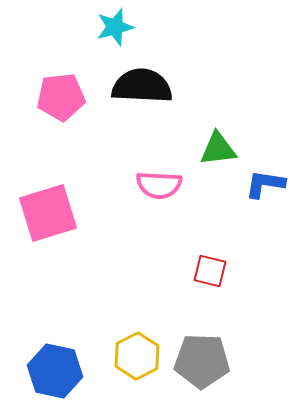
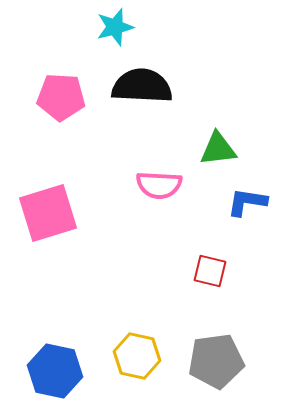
pink pentagon: rotated 9 degrees clockwise
blue L-shape: moved 18 px left, 18 px down
yellow hexagon: rotated 21 degrees counterclockwise
gray pentagon: moved 14 px right; rotated 10 degrees counterclockwise
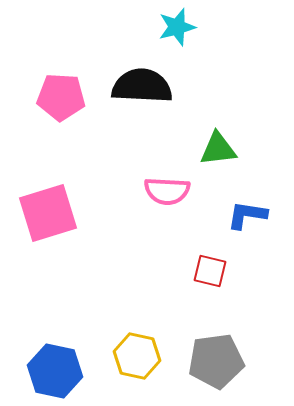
cyan star: moved 62 px right
pink semicircle: moved 8 px right, 6 px down
blue L-shape: moved 13 px down
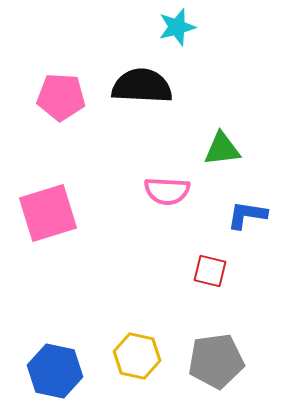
green triangle: moved 4 px right
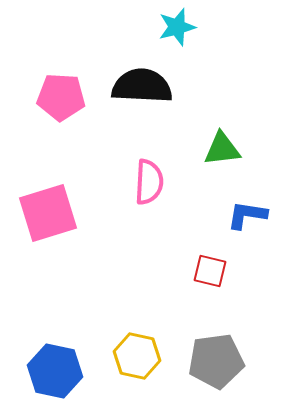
pink semicircle: moved 18 px left, 9 px up; rotated 90 degrees counterclockwise
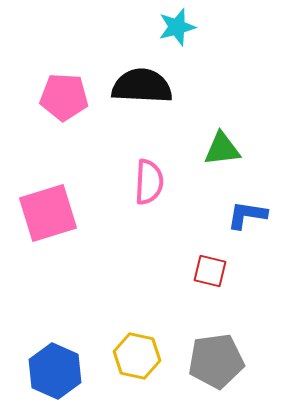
pink pentagon: moved 3 px right
blue hexagon: rotated 12 degrees clockwise
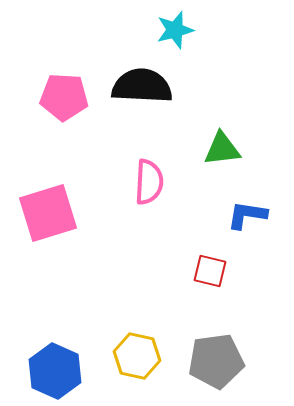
cyan star: moved 2 px left, 3 px down
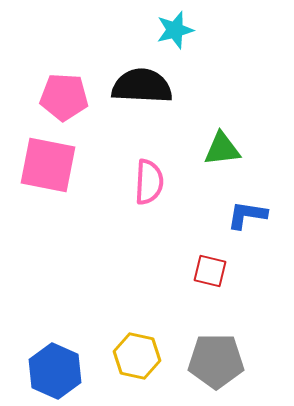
pink square: moved 48 px up; rotated 28 degrees clockwise
gray pentagon: rotated 8 degrees clockwise
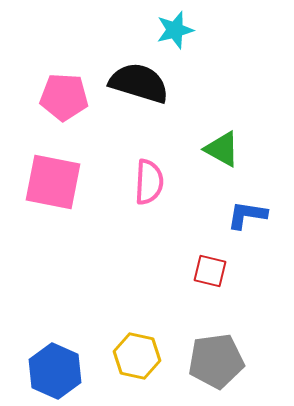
black semicircle: moved 3 px left, 3 px up; rotated 14 degrees clockwise
green triangle: rotated 36 degrees clockwise
pink square: moved 5 px right, 17 px down
gray pentagon: rotated 8 degrees counterclockwise
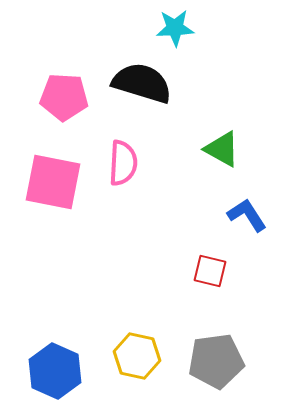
cyan star: moved 2 px up; rotated 12 degrees clockwise
black semicircle: moved 3 px right
pink semicircle: moved 26 px left, 19 px up
blue L-shape: rotated 48 degrees clockwise
